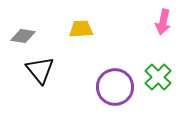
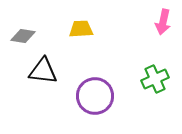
black triangle: moved 3 px right, 1 px down; rotated 44 degrees counterclockwise
green cross: moved 3 px left, 2 px down; rotated 20 degrees clockwise
purple circle: moved 20 px left, 9 px down
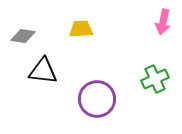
purple circle: moved 2 px right, 3 px down
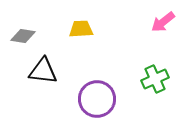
pink arrow: rotated 40 degrees clockwise
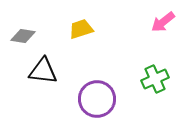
yellow trapezoid: rotated 15 degrees counterclockwise
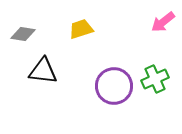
gray diamond: moved 2 px up
purple circle: moved 17 px right, 13 px up
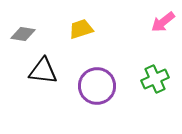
purple circle: moved 17 px left
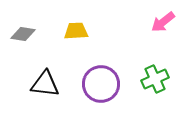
yellow trapezoid: moved 5 px left, 2 px down; rotated 15 degrees clockwise
black triangle: moved 2 px right, 13 px down
purple circle: moved 4 px right, 2 px up
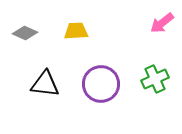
pink arrow: moved 1 px left, 1 px down
gray diamond: moved 2 px right, 1 px up; rotated 15 degrees clockwise
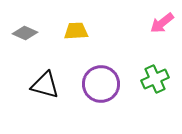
black triangle: moved 1 px down; rotated 8 degrees clockwise
